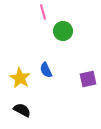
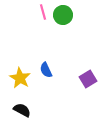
green circle: moved 16 px up
purple square: rotated 18 degrees counterclockwise
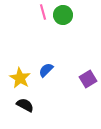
blue semicircle: rotated 70 degrees clockwise
black semicircle: moved 3 px right, 5 px up
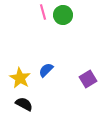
black semicircle: moved 1 px left, 1 px up
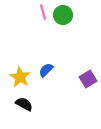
yellow star: moved 1 px up
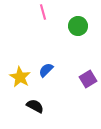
green circle: moved 15 px right, 11 px down
black semicircle: moved 11 px right, 2 px down
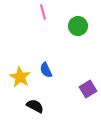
blue semicircle: rotated 70 degrees counterclockwise
purple square: moved 10 px down
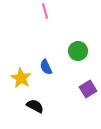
pink line: moved 2 px right, 1 px up
green circle: moved 25 px down
blue semicircle: moved 3 px up
yellow star: moved 1 px right, 1 px down
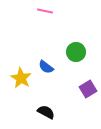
pink line: rotated 63 degrees counterclockwise
green circle: moved 2 px left, 1 px down
blue semicircle: rotated 28 degrees counterclockwise
black semicircle: moved 11 px right, 6 px down
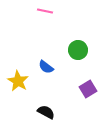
green circle: moved 2 px right, 2 px up
yellow star: moved 3 px left, 3 px down
